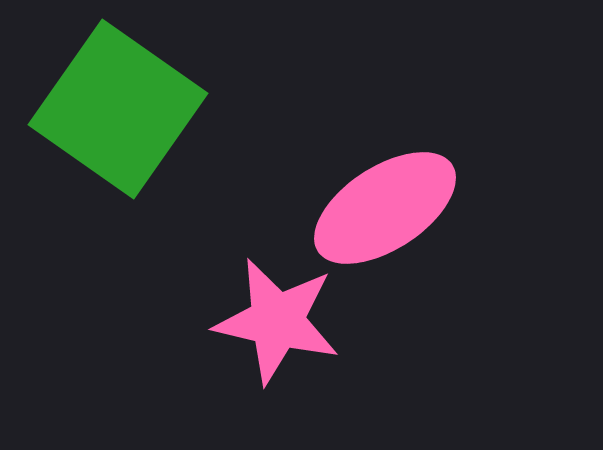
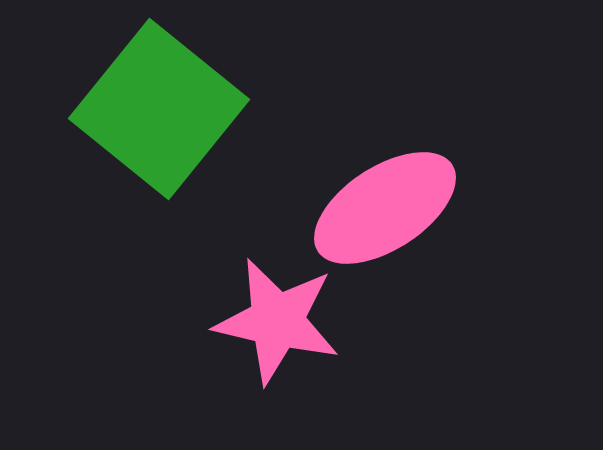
green square: moved 41 px right; rotated 4 degrees clockwise
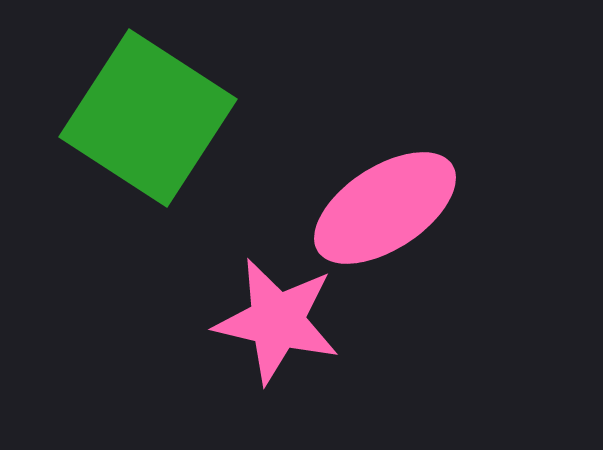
green square: moved 11 px left, 9 px down; rotated 6 degrees counterclockwise
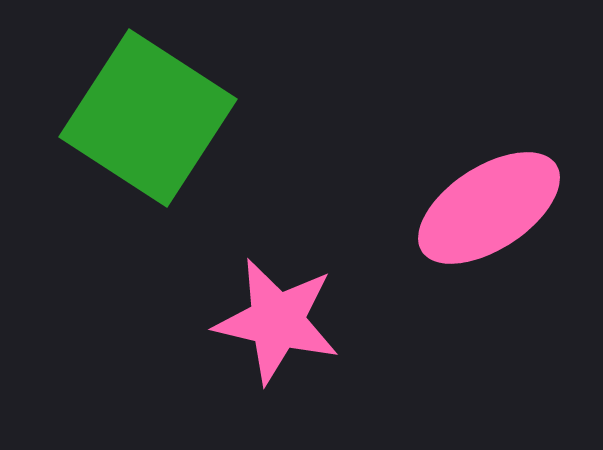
pink ellipse: moved 104 px right
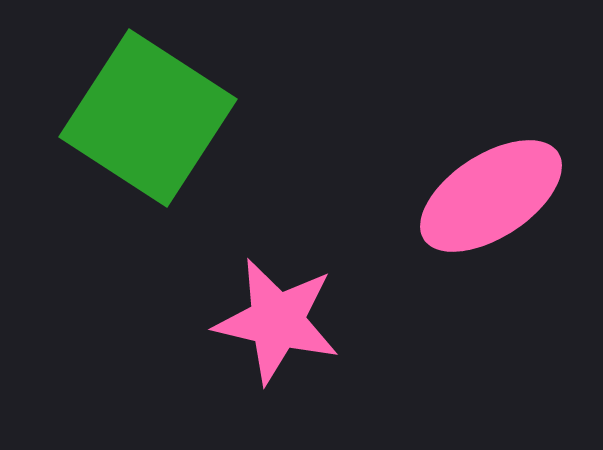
pink ellipse: moved 2 px right, 12 px up
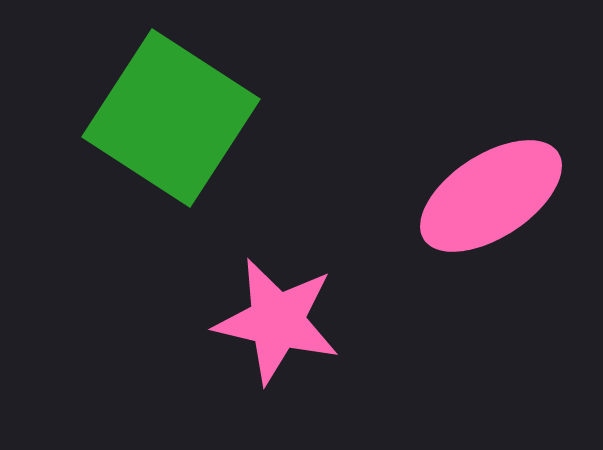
green square: moved 23 px right
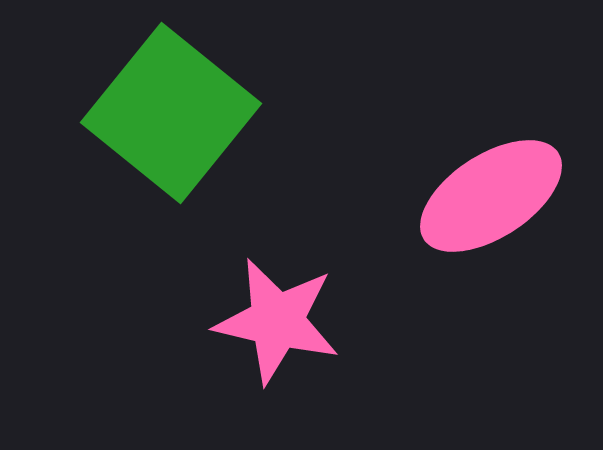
green square: moved 5 px up; rotated 6 degrees clockwise
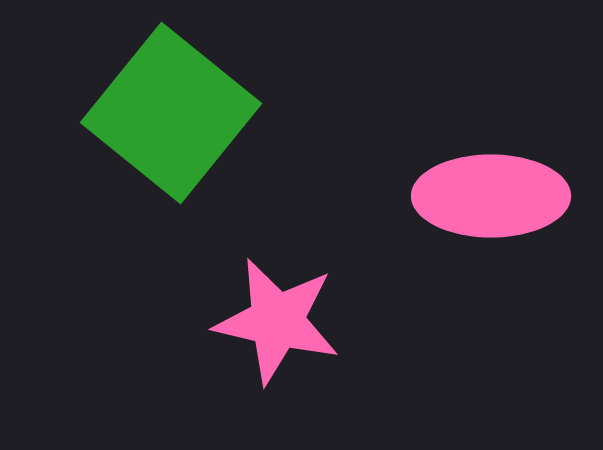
pink ellipse: rotated 33 degrees clockwise
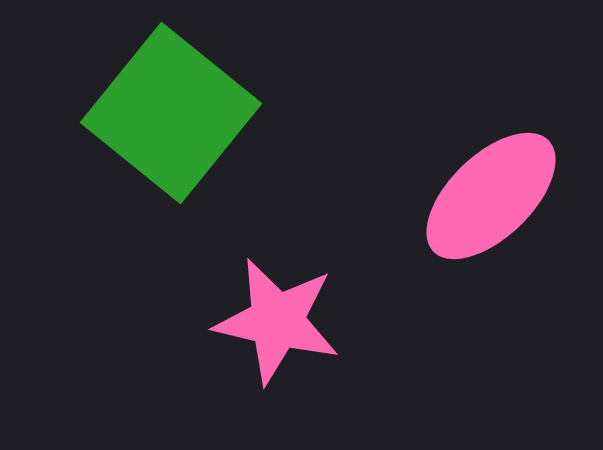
pink ellipse: rotated 44 degrees counterclockwise
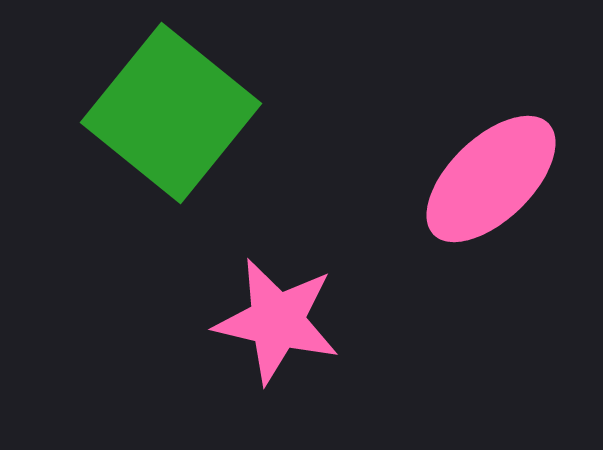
pink ellipse: moved 17 px up
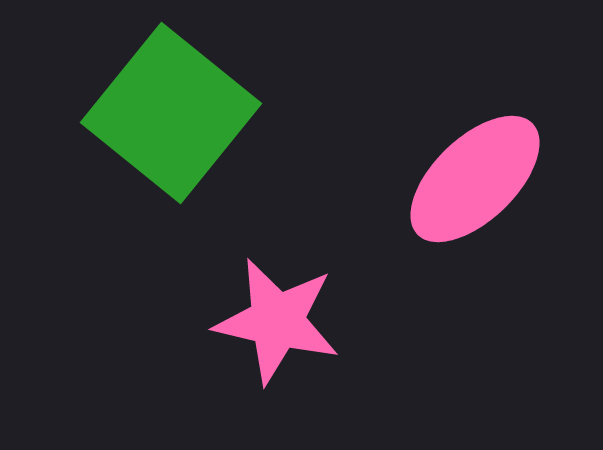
pink ellipse: moved 16 px left
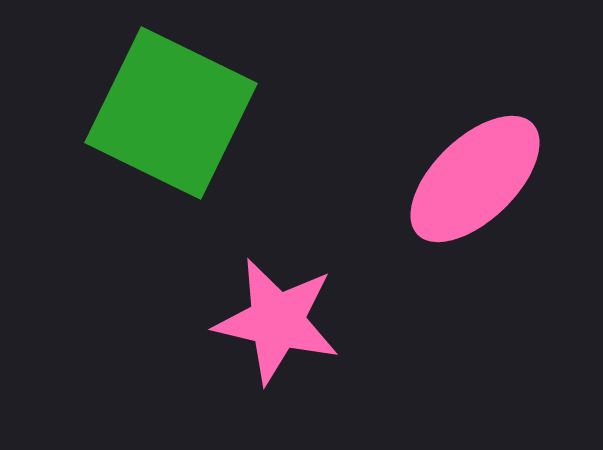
green square: rotated 13 degrees counterclockwise
